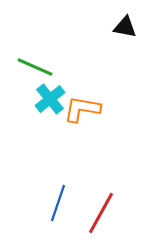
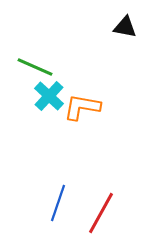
cyan cross: moved 1 px left, 3 px up; rotated 8 degrees counterclockwise
orange L-shape: moved 2 px up
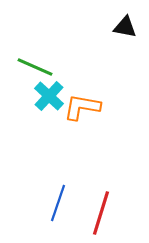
red line: rotated 12 degrees counterclockwise
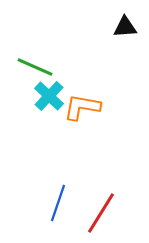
black triangle: rotated 15 degrees counterclockwise
red line: rotated 15 degrees clockwise
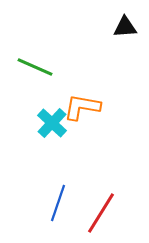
cyan cross: moved 3 px right, 27 px down
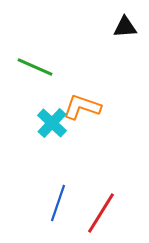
orange L-shape: rotated 9 degrees clockwise
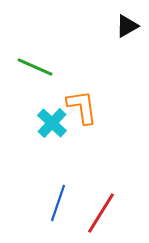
black triangle: moved 2 px right, 1 px up; rotated 25 degrees counterclockwise
orange L-shape: rotated 63 degrees clockwise
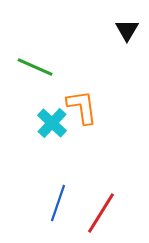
black triangle: moved 4 px down; rotated 30 degrees counterclockwise
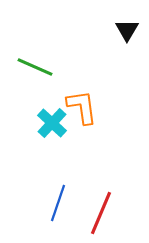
red line: rotated 9 degrees counterclockwise
